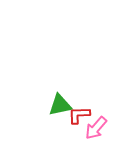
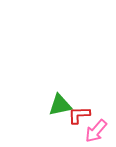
pink arrow: moved 3 px down
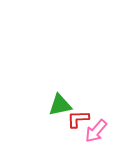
red L-shape: moved 1 px left, 4 px down
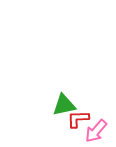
green triangle: moved 4 px right
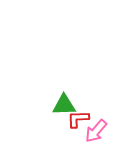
green triangle: rotated 10 degrees clockwise
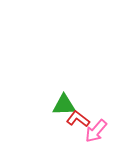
red L-shape: rotated 40 degrees clockwise
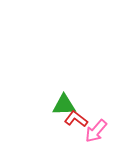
red L-shape: moved 2 px left
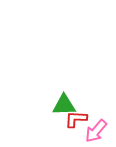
red L-shape: rotated 35 degrees counterclockwise
